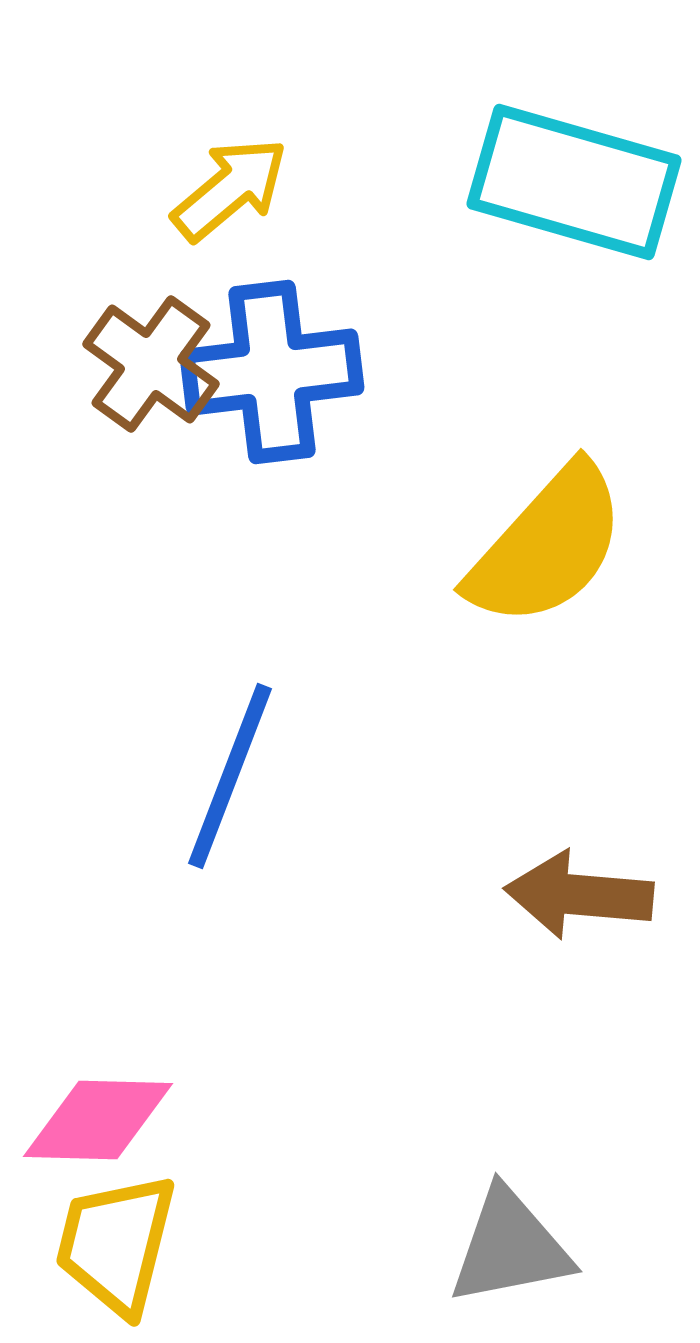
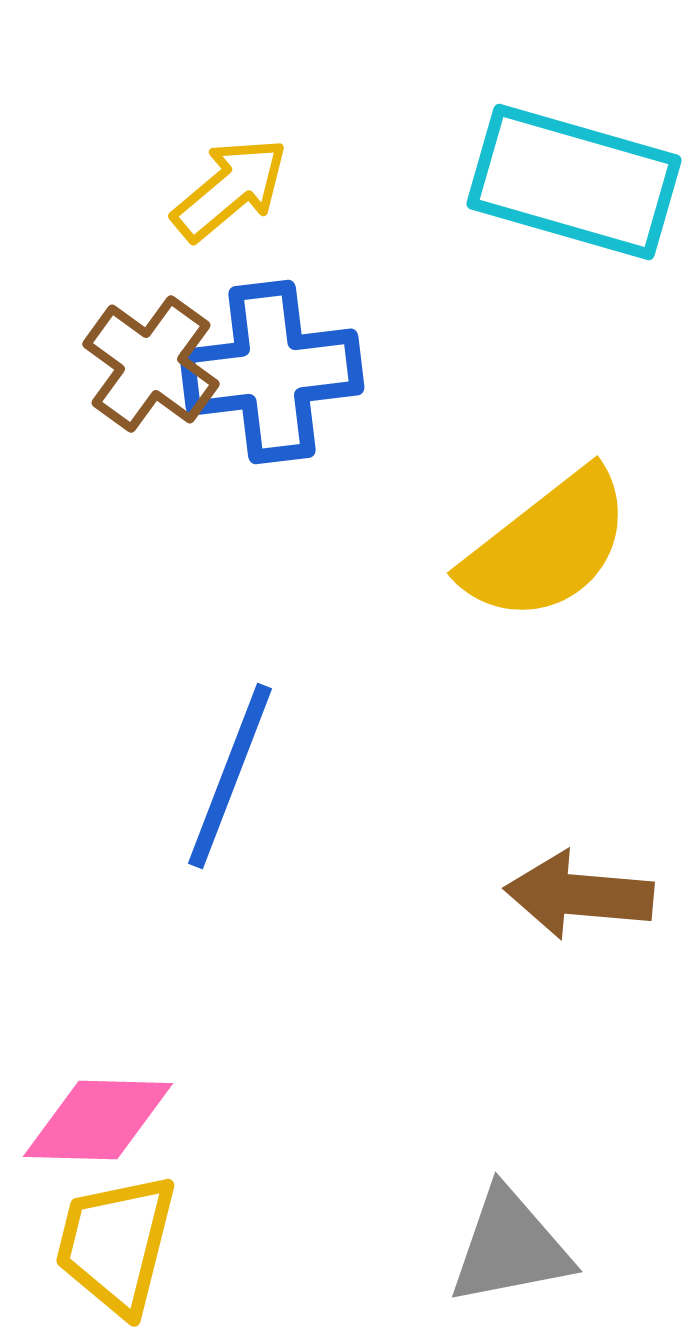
yellow semicircle: rotated 10 degrees clockwise
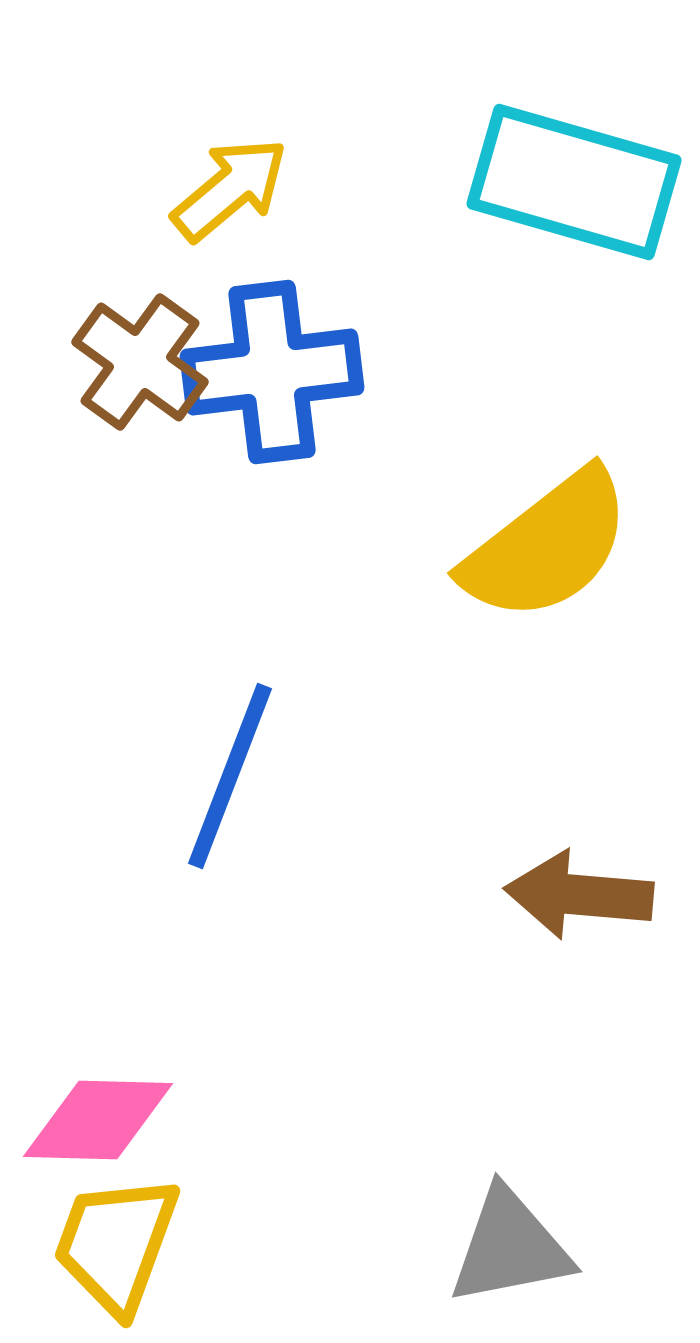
brown cross: moved 11 px left, 2 px up
yellow trapezoid: rotated 6 degrees clockwise
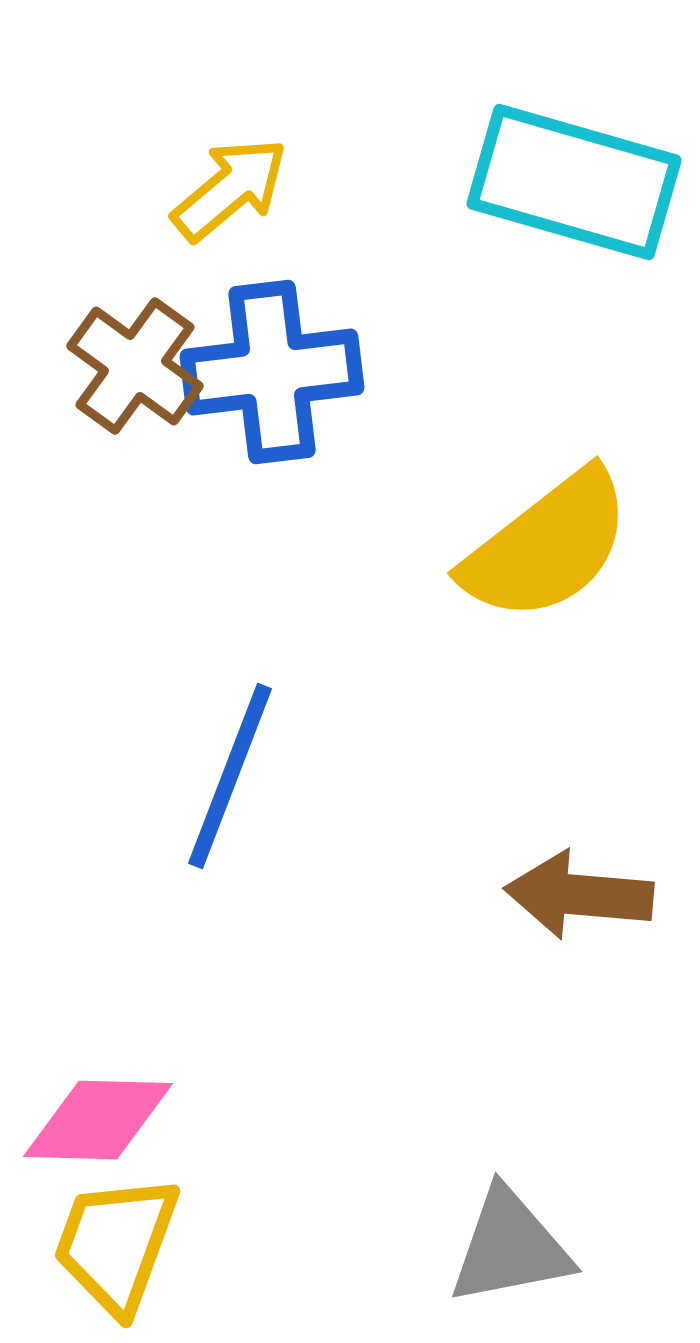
brown cross: moved 5 px left, 4 px down
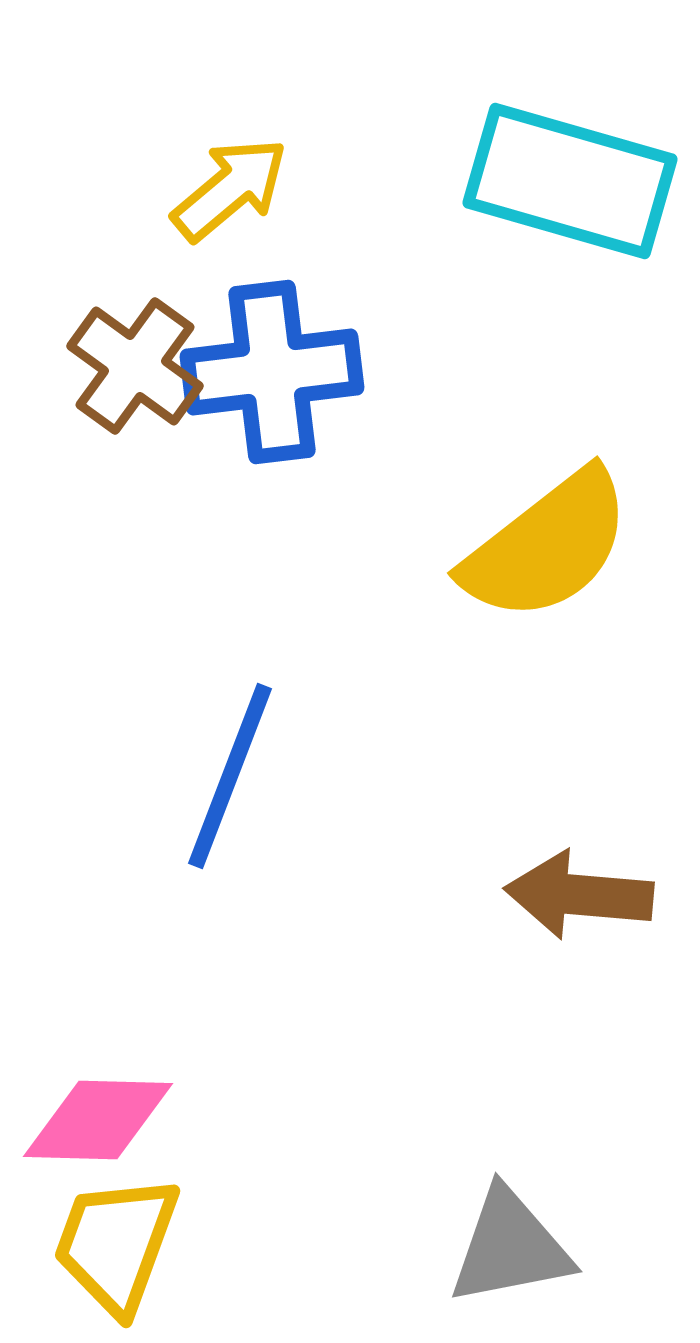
cyan rectangle: moved 4 px left, 1 px up
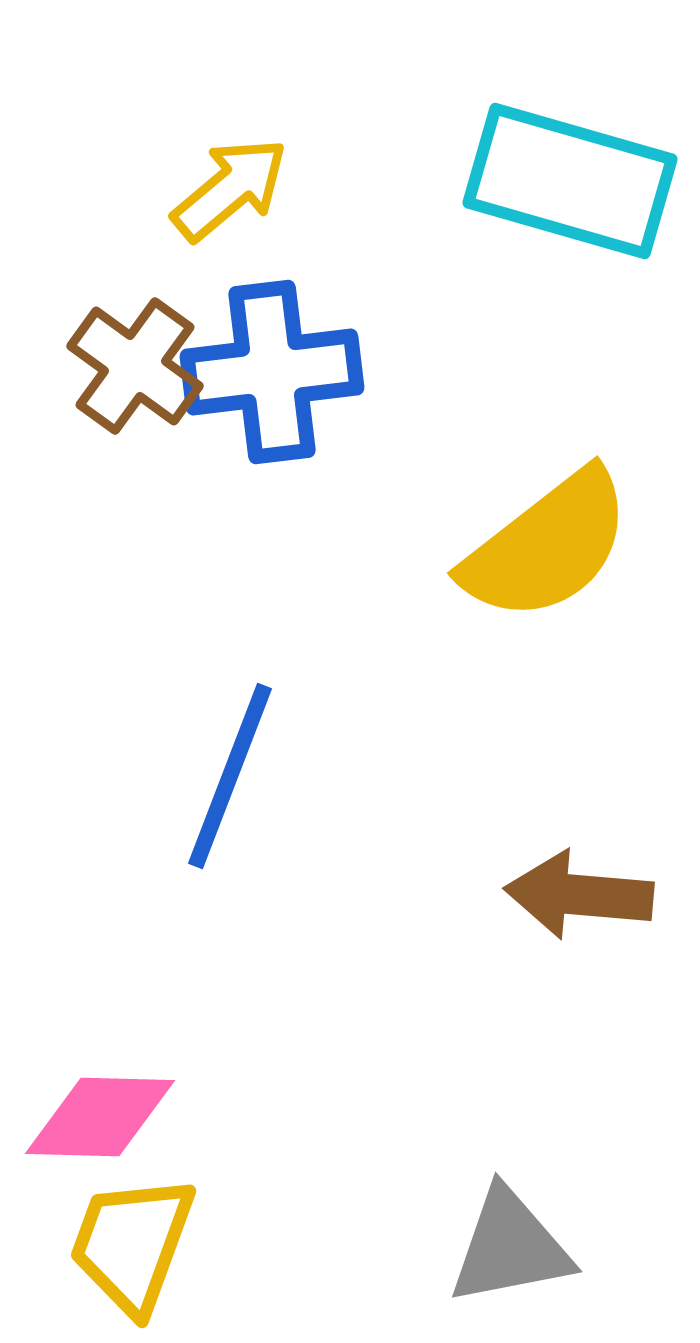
pink diamond: moved 2 px right, 3 px up
yellow trapezoid: moved 16 px right
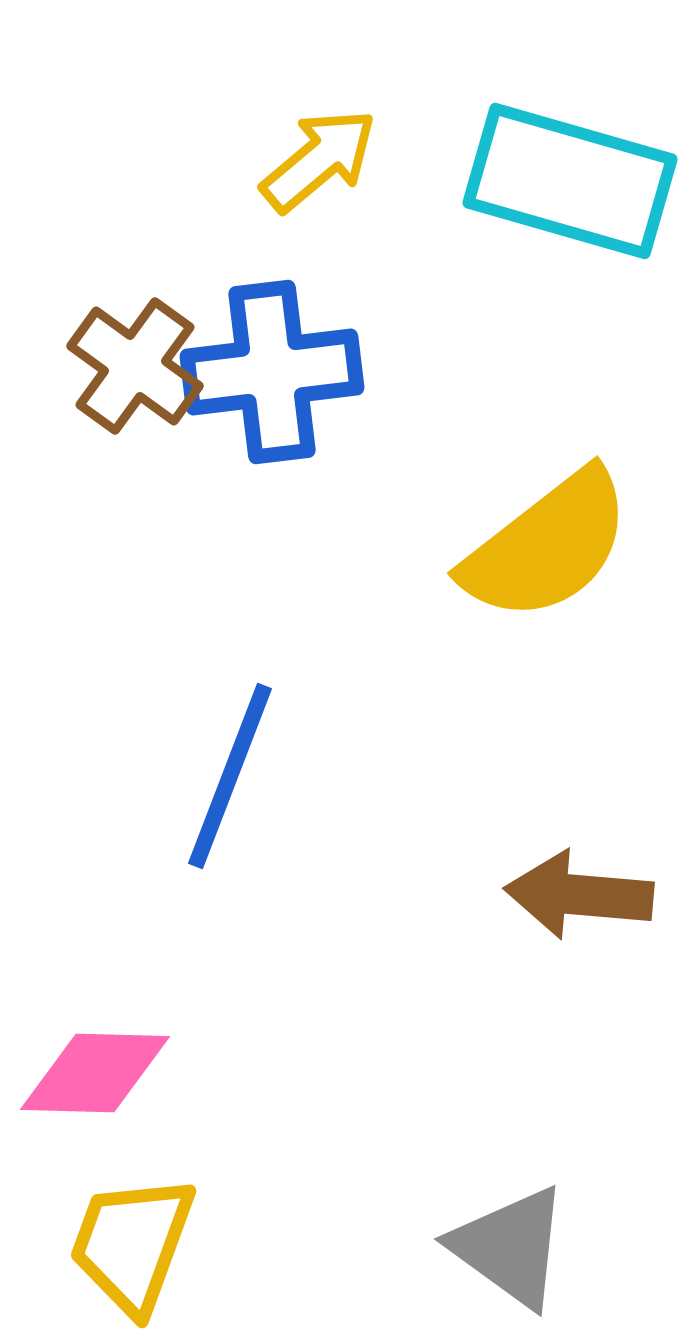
yellow arrow: moved 89 px right, 29 px up
pink diamond: moved 5 px left, 44 px up
gray triangle: rotated 47 degrees clockwise
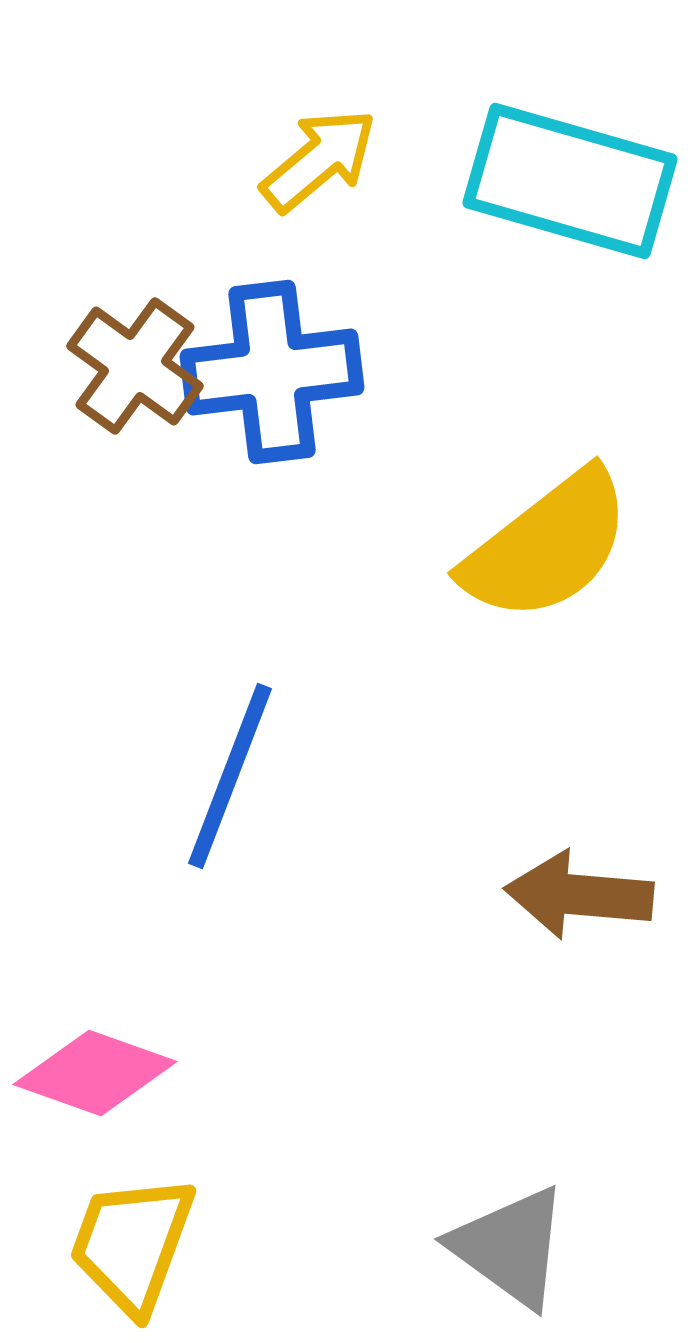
pink diamond: rotated 18 degrees clockwise
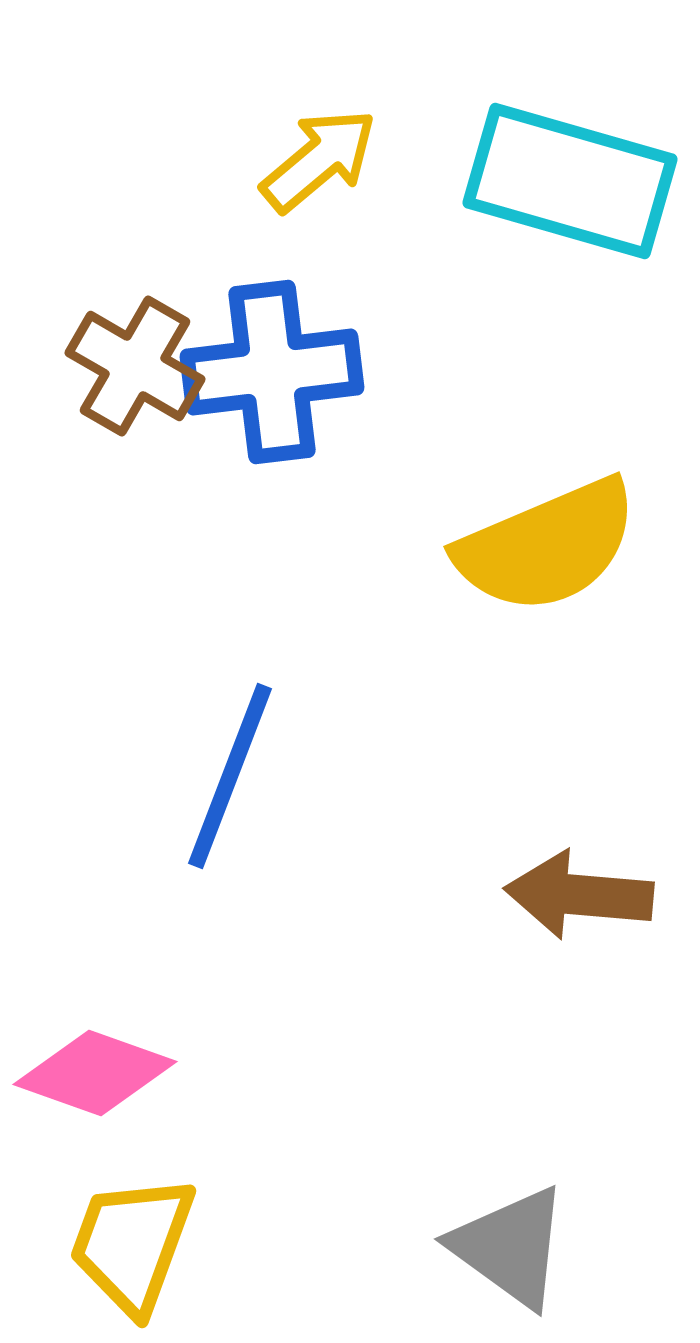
brown cross: rotated 6 degrees counterclockwise
yellow semicircle: rotated 15 degrees clockwise
